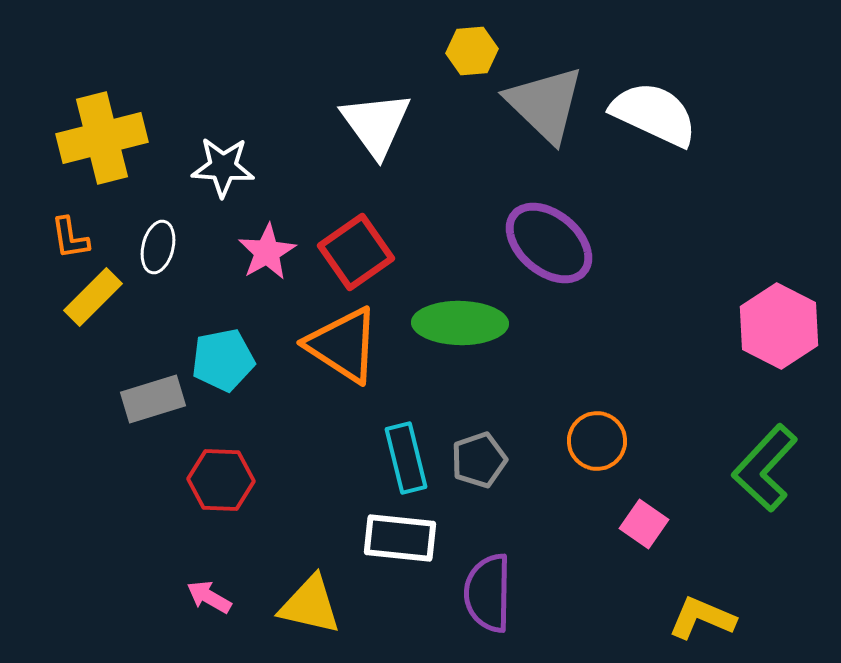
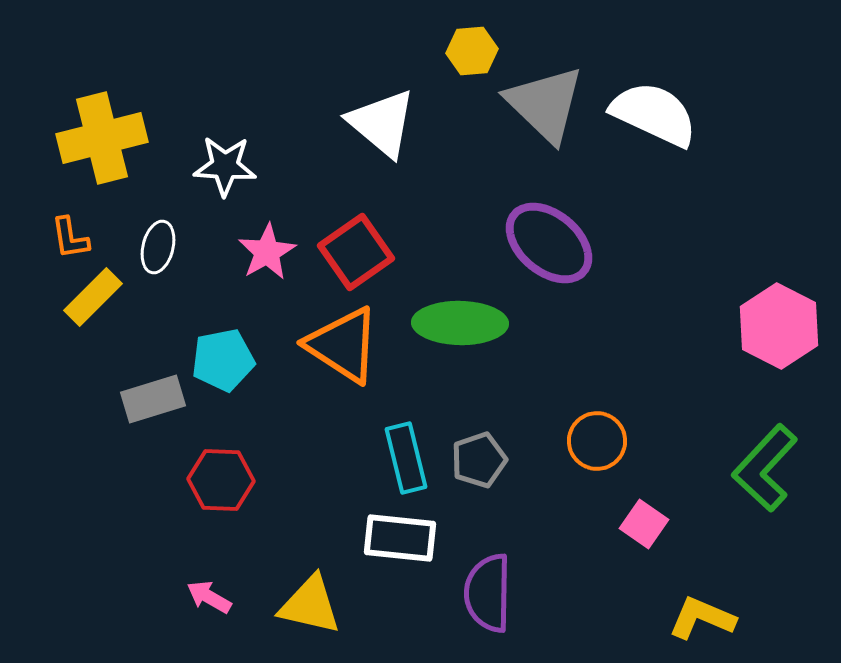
white triangle: moved 6 px right, 1 px up; rotated 14 degrees counterclockwise
white star: moved 2 px right, 1 px up
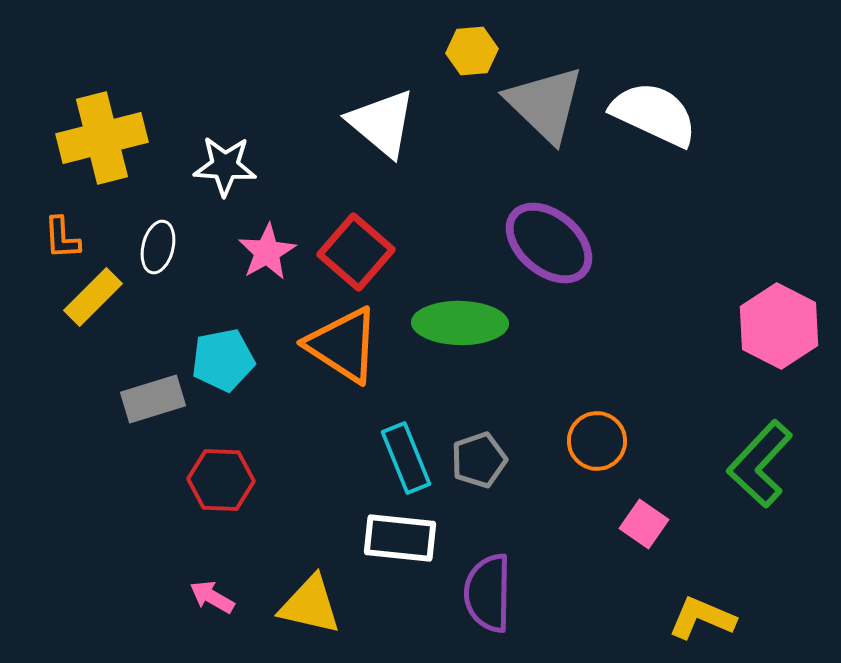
orange L-shape: moved 8 px left; rotated 6 degrees clockwise
red square: rotated 14 degrees counterclockwise
cyan rectangle: rotated 8 degrees counterclockwise
green L-shape: moved 5 px left, 4 px up
pink arrow: moved 3 px right
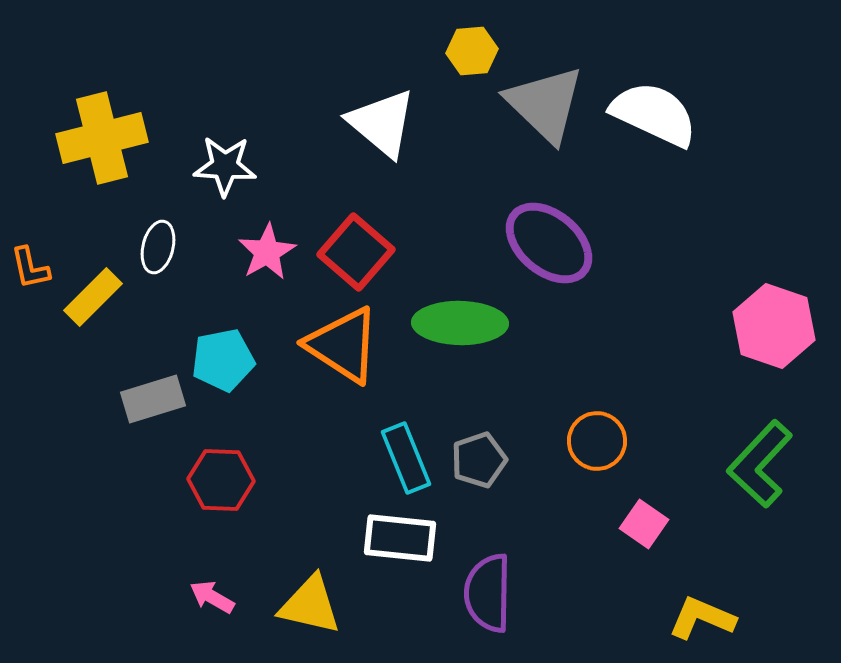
orange L-shape: moved 32 px left, 30 px down; rotated 9 degrees counterclockwise
pink hexagon: moved 5 px left; rotated 8 degrees counterclockwise
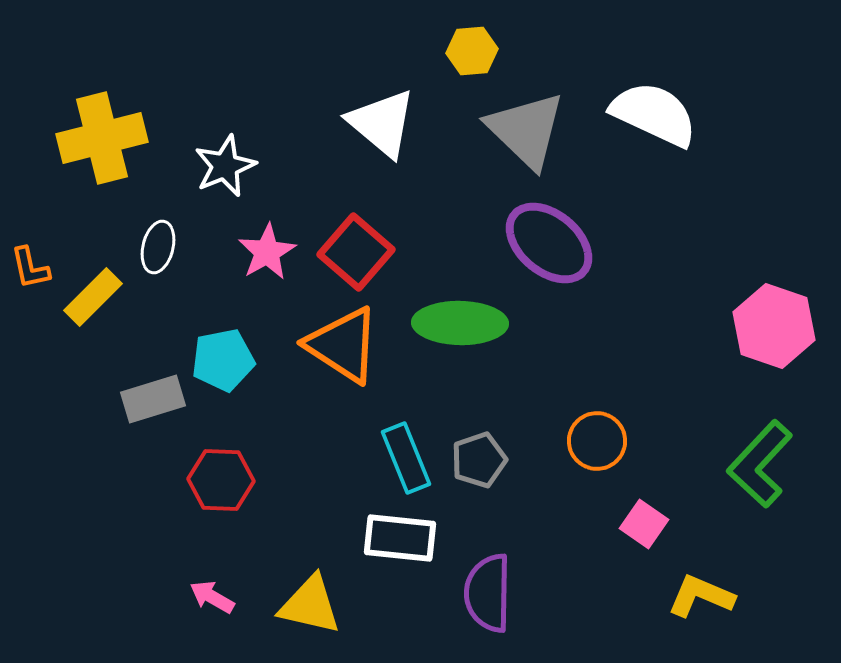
gray triangle: moved 19 px left, 26 px down
white star: rotated 26 degrees counterclockwise
yellow L-shape: moved 1 px left, 22 px up
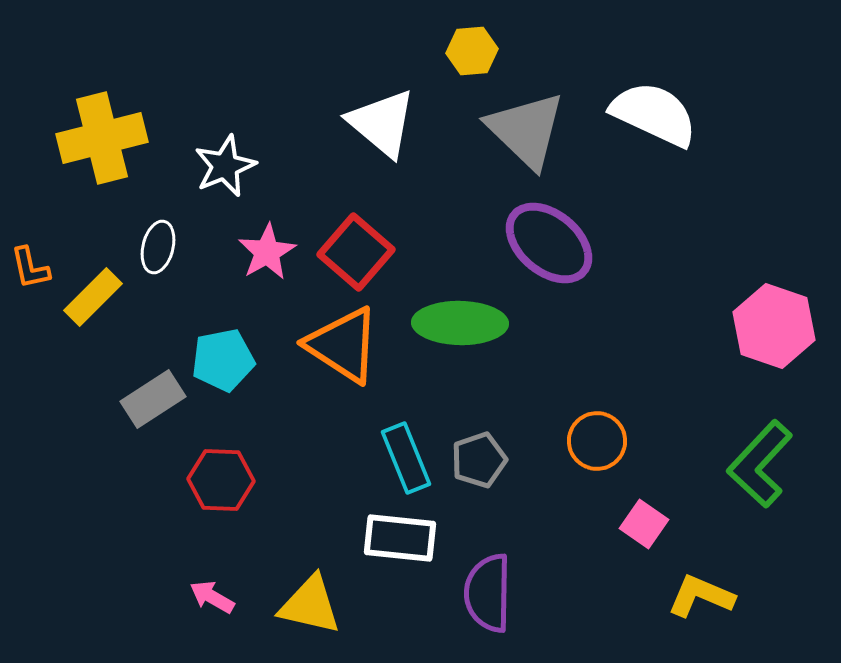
gray rectangle: rotated 16 degrees counterclockwise
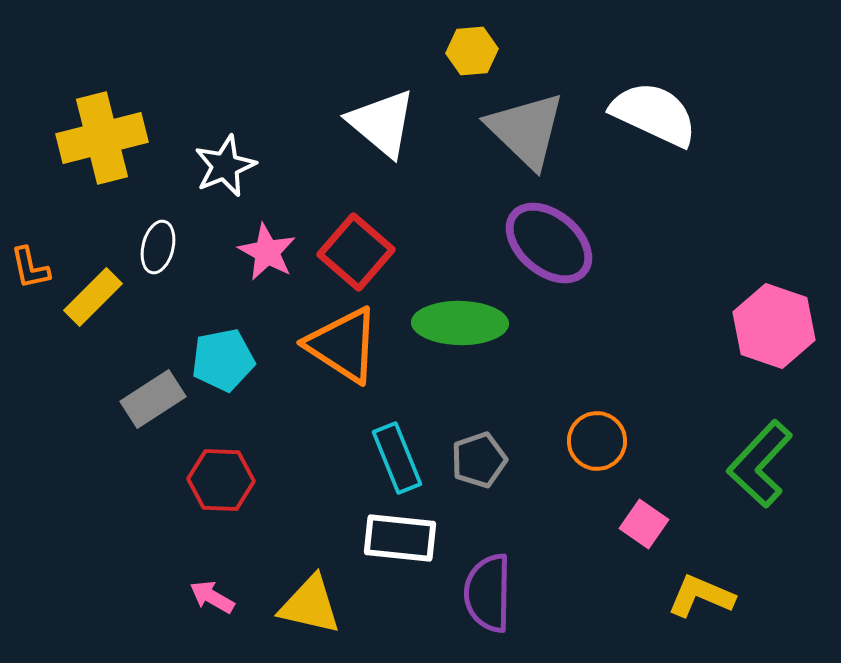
pink star: rotated 14 degrees counterclockwise
cyan rectangle: moved 9 px left
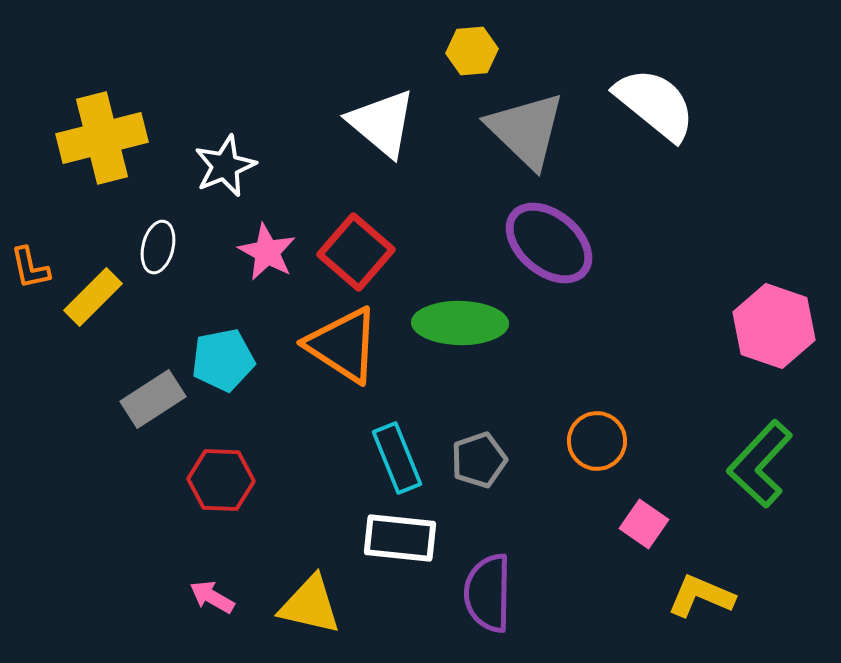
white semicircle: moved 1 px right, 10 px up; rotated 14 degrees clockwise
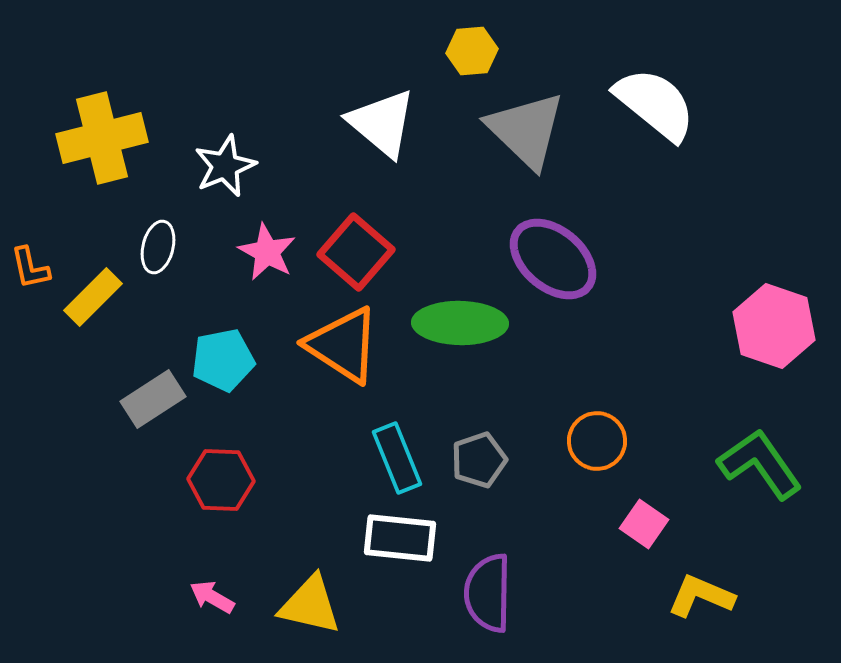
purple ellipse: moved 4 px right, 16 px down
green L-shape: rotated 102 degrees clockwise
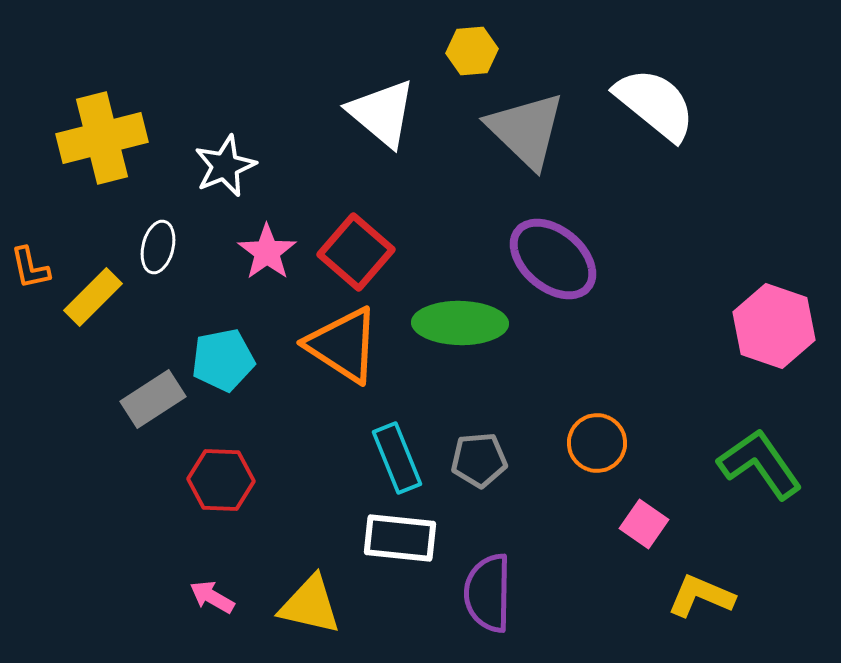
white triangle: moved 10 px up
pink star: rotated 8 degrees clockwise
orange circle: moved 2 px down
gray pentagon: rotated 14 degrees clockwise
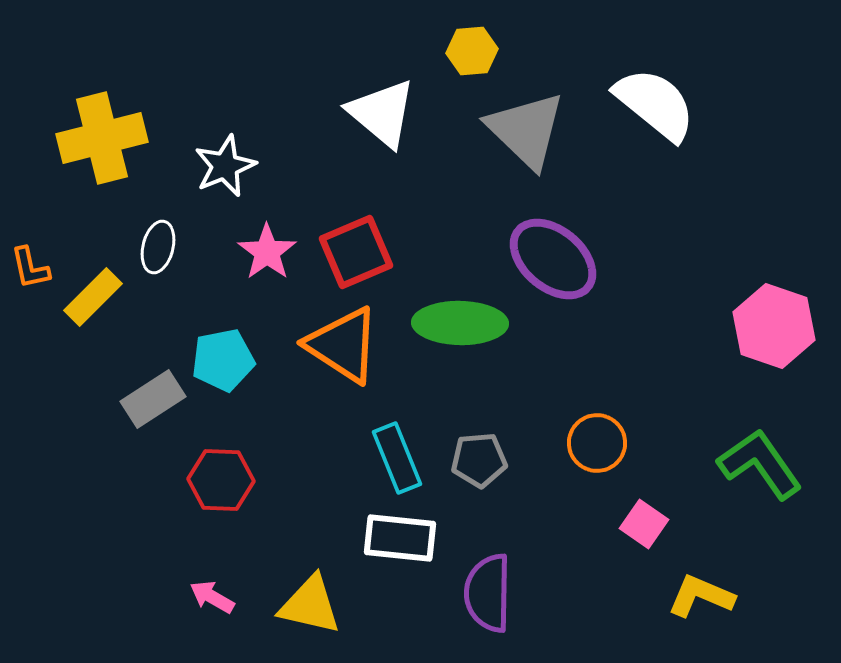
red square: rotated 26 degrees clockwise
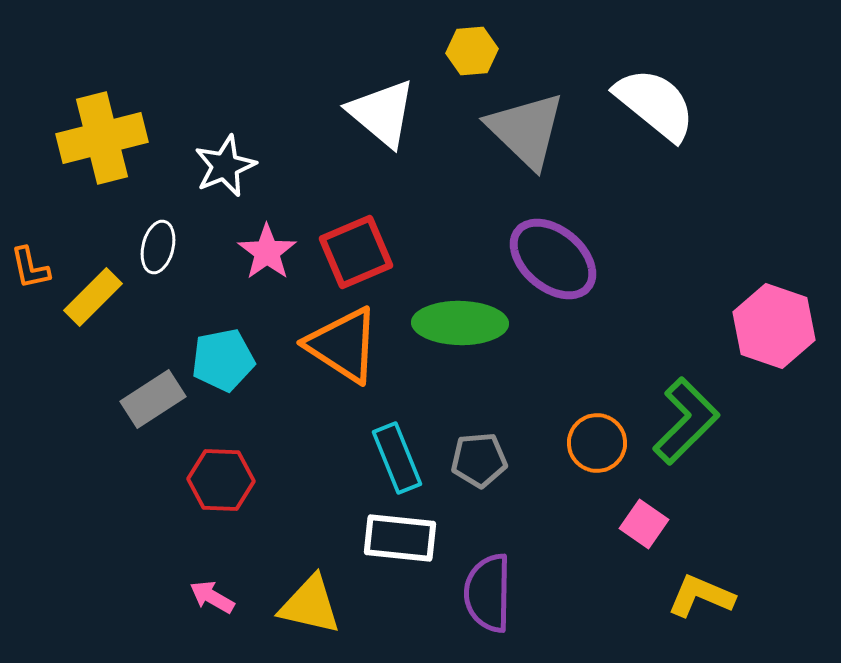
green L-shape: moved 74 px left, 43 px up; rotated 80 degrees clockwise
